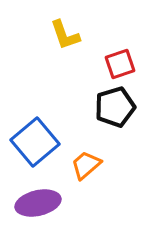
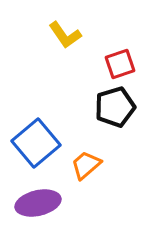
yellow L-shape: rotated 16 degrees counterclockwise
blue square: moved 1 px right, 1 px down
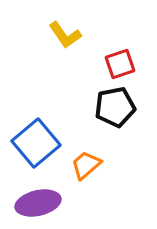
black pentagon: rotated 6 degrees clockwise
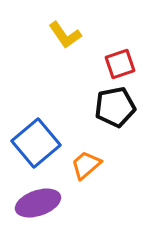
purple ellipse: rotated 6 degrees counterclockwise
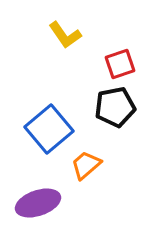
blue square: moved 13 px right, 14 px up
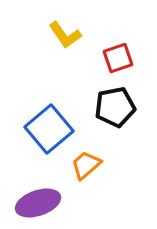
red square: moved 2 px left, 6 px up
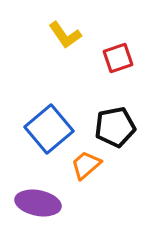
black pentagon: moved 20 px down
purple ellipse: rotated 30 degrees clockwise
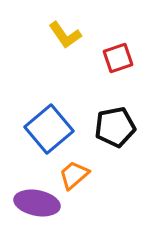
orange trapezoid: moved 12 px left, 10 px down
purple ellipse: moved 1 px left
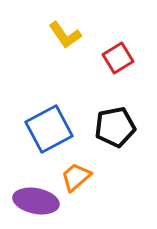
red square: rotated 12 degrees counterclockwise
blue square: rotated 12 degrees clockwise
orange trapezoid: moved 2 px right, 2 px down
purple ellipse: moved 1 px left, 2 px up
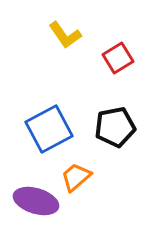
purple ellipse: rotated 6 degrees clockwise
